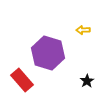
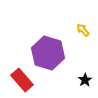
yellow arrow: rotated 48 degrees clockwise
black star: moved 2 px left, 1 px up
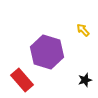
purple hexagon: moved 1 px left, 1 px up
black star: rotated 16 degrees clockwise
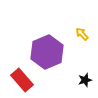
yellow arrow: moved 1 px left, 4 px down
purple hexagon: rotated 20 degrees clockwise
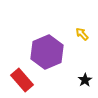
black star: rotated 16 degrees counterclockwise
